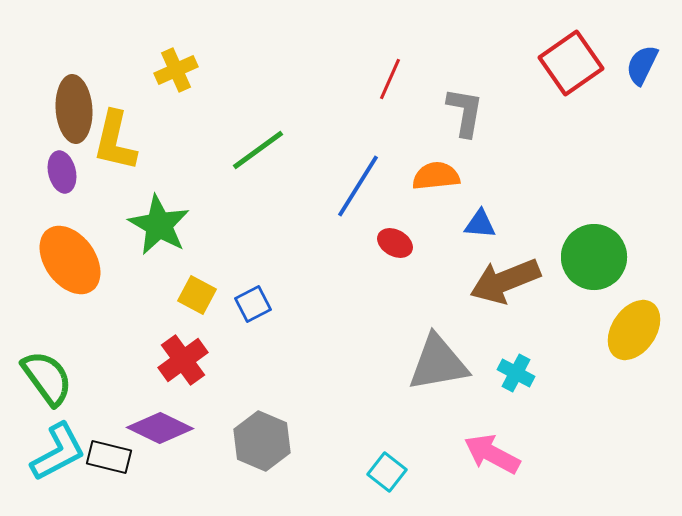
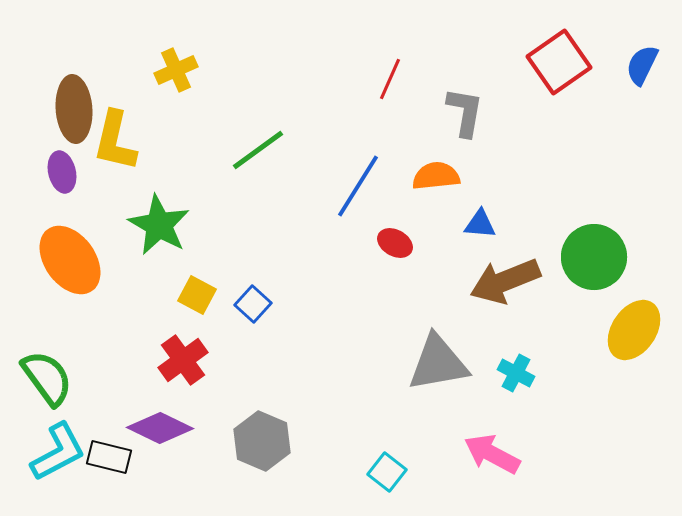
red square: moved 12 px left, 1 px up
blue square: rotated 21 degrees counterclockwise
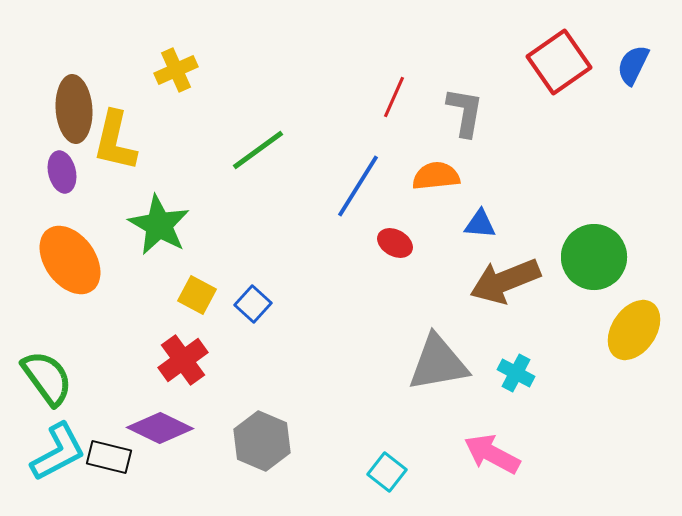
blue semicircle: moved 9 px left
red line: moved 4 px right, 18 px down
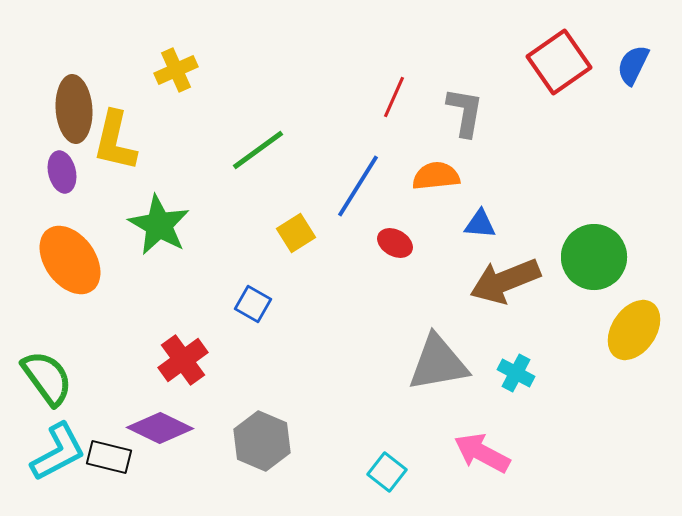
yellow square: moved 99 px right, 62 px up; rotated 30 degrees clockwise
blue square: rotated 12 degrees counterclockwise
pink arrow: moved 10 px left, 1 px up
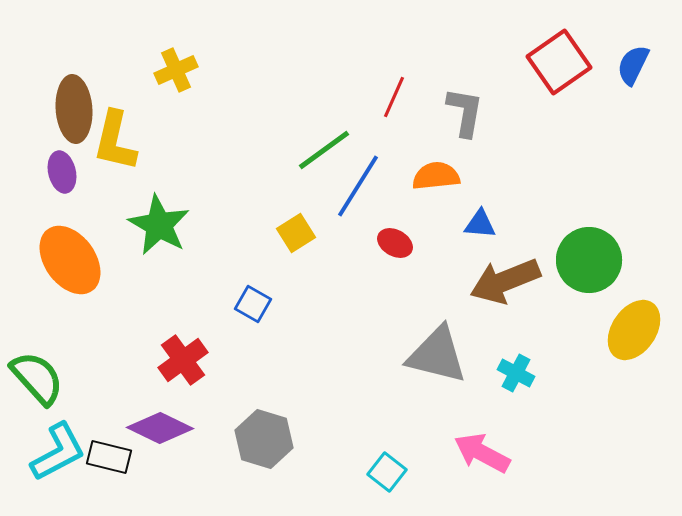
green line: moved 66 px right
green circle: moved 5 px left, 3 px down
gray triangle: moved 1 px left, 8 px up; rotated 24 degrees clockwise
green semicircle: moved 10 px left; rotated 6 degrees counterclockwise
gray hexagon: moved 2 px right, 2 px up; rotated 6 degrees counterclockwise
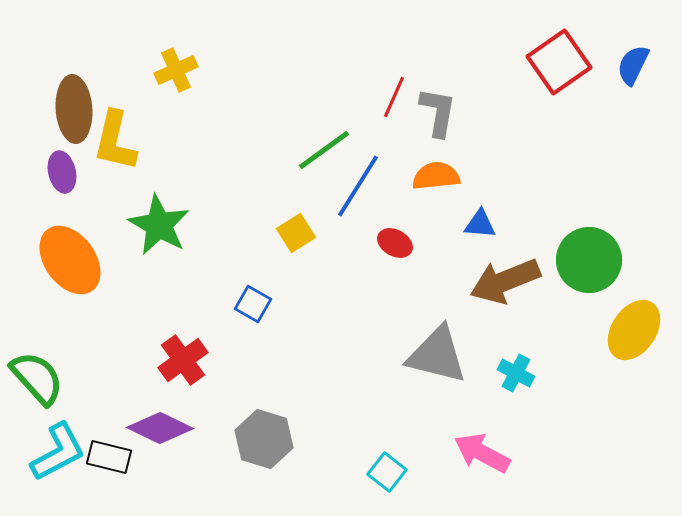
gray L-shape: moved 27 px left
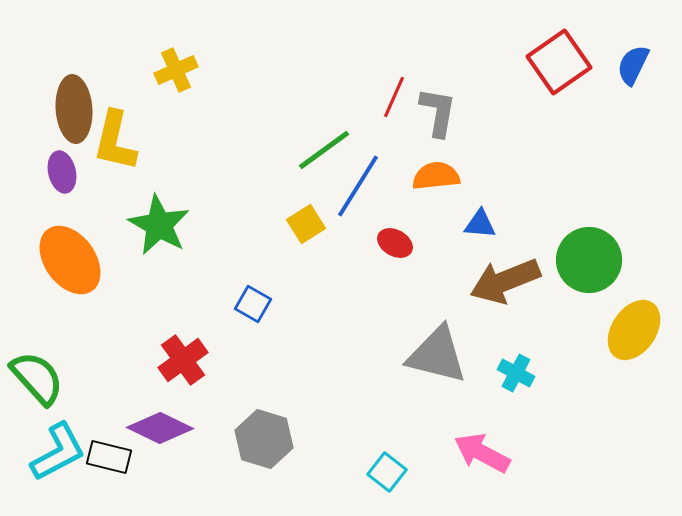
yellow square: moved 10 px right, 9 px up
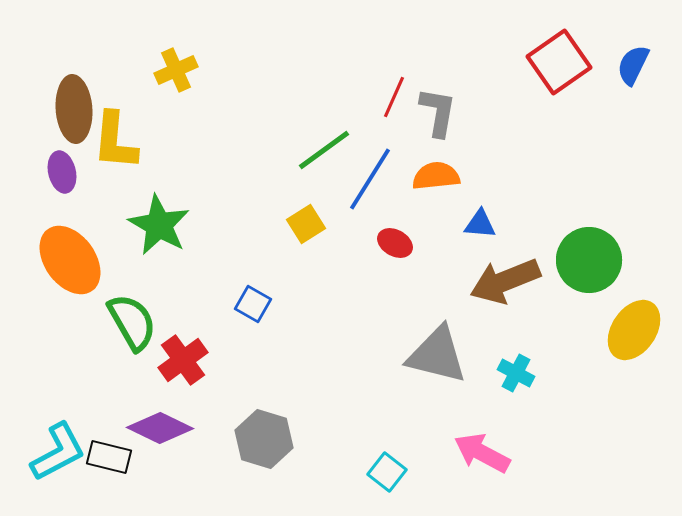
yellow L-shape: rotated 8 degrees counterclockwise
blue line: moved 12 px right, 7 px up
green semicircle: moved 95 px right, 56 px up; rotated 12 degrees clockwise
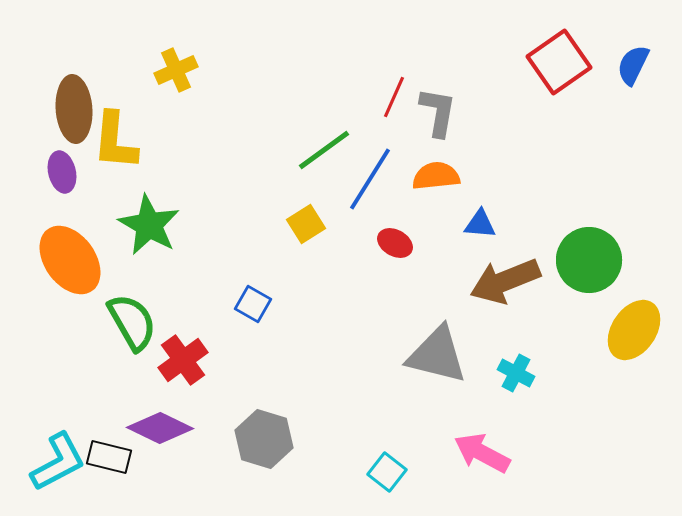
green star: moved 10 px left
cyan L-shape: moved 10 px down
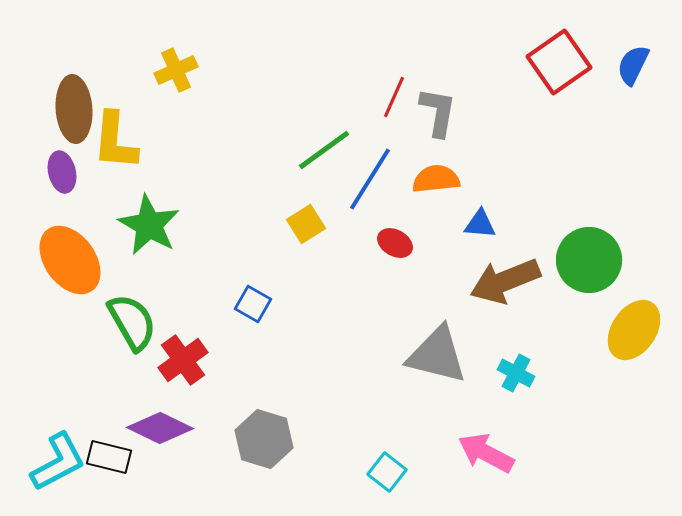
orange semicircle: moved 3 px down
pink arrow: moved 4 px right
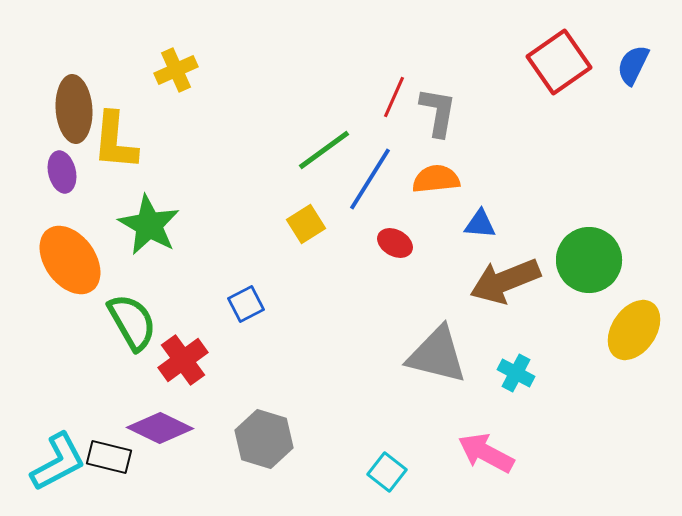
blue square: moved 7 px left; rotated 33 degrees clockwise
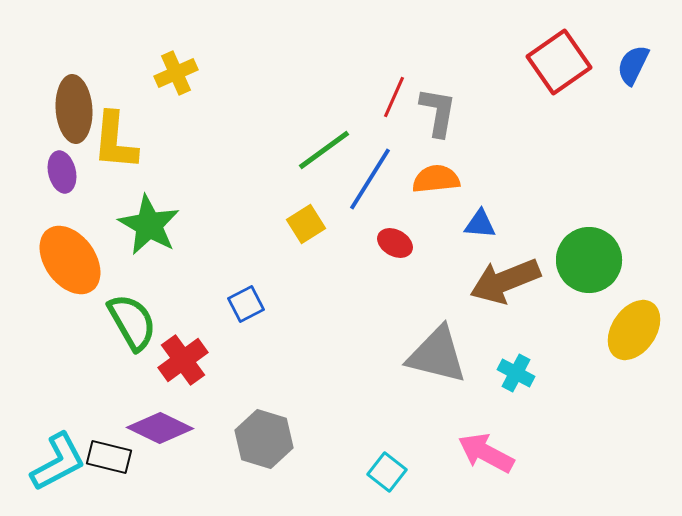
yellow cross: moved 3 px down
